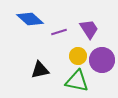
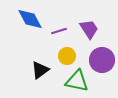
blue diamond: rotated 20 degrees clockwise
purple line: moved 1 px up
yellow circle: moved 11 px left
black triangle: rotated 24 degrees counterclockwise
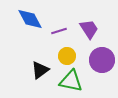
green triangle: moved 6 px left
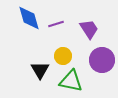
blue diamond: moved 1 px left, 1 px up; rotated 12 degrees clockwise
purple line: moved 3 px left, 7 px up
yellow circle: moved 4 px left
black triangle: rotated 24 degrees counterclockwise
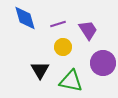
blue diamond: moved 4 px left
purple line: moved 2 px right
purple trapezoid: moved 1 px left, 1 px down
yellow circle: moved 9 px up
purple circle: moved 1 px right, 3 px down
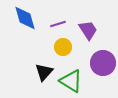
black triangle: moved 4 px right, 2 px down; rotated 12 degrees clockwise
green triangle: rotated 20 degrees clockwise
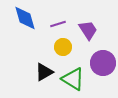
black triangle: rotated 18 degrees clockwise
green triangle: moved 2 px right, 2 px up
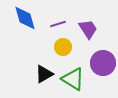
purple trapezoid: moved 1 px up
black triangle: moved 2 px down
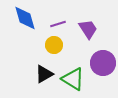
yellow circle: moved 9 px left, 2 px up
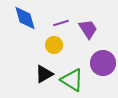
purple line: moved 3 px right, 1 px up
green triangle: moved 1 px left, 1 px down
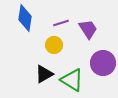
blue diamond: rotated 24 degrees clockwise
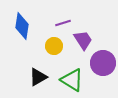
blue diamond: moved 3 px left, 8 px down
purple line: moved 2 px right
purple trapezoid: moved 5 px left, 11 px down
yellow circle: moved 1 px down
black triangle: moved 6 px left, 3 px down
